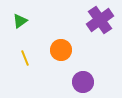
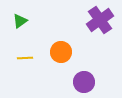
orange circle: moved 2 px down
yellow line: rotated 70 degrees counterclockwise
purple circle: moved 1 px right
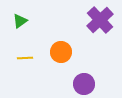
purple cross: rotated 8 degrees counterclockwise
purple circle: moved 2 px down
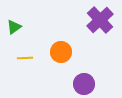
green triangle: moved 6 px left, 6 px down
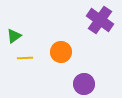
purple cross: rotated 12 degrees counterclockwise
green triangle: moved 9 px down
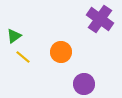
purple cross: moved 1 px up
yellow line: moved 2 px left, 1 px up; rotated 42 degrees clockwise
